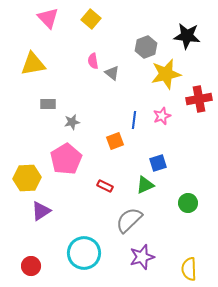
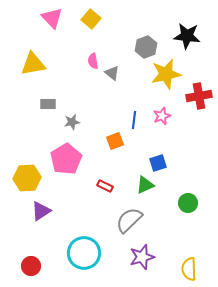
pink triangle: moved 4 px right
red cross: moved 3 px up
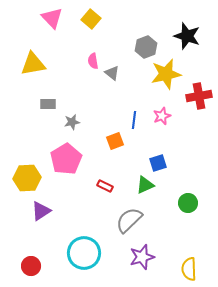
black star: rotated 12 degrees clockwise
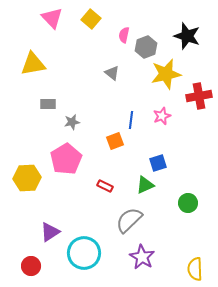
pink semicircle: moved 31 px right, 26 px up; rotated 21 degrees clockwise
blue line: moved 3 px left
purple triangle: moved 9 px right, 21 px down
purple star: rotated 25 degrees counterclockwise
yellow semicircle: moved 6 px right
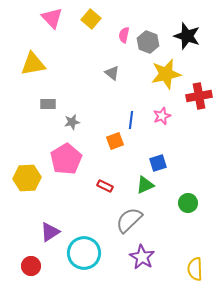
gray hexagon: moved 2 px right, 5 px up; rotated 20 degrees counterclockwise
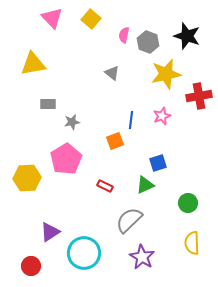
yellow semicircle: moved 3 px left, 26 px up
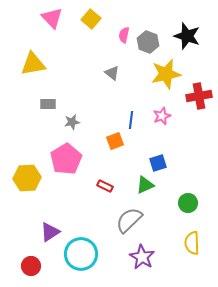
cyan circle: moved 3 px left, 1 px down
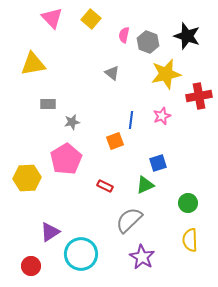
yellow semicircle: moved 2 px left, 3 px up
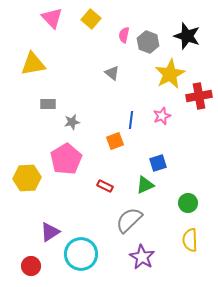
yellow star: moved 4 px right; rotated 16 degrees counterclockwise
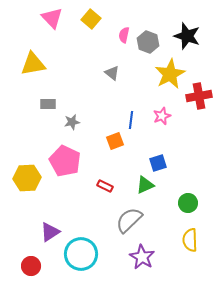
pink pentagon: moved 1 px left, 2 px down; rotated 16 degrees counterclockwise
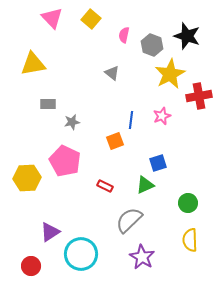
gray hexagon: moved 4 px right, 3 px down
